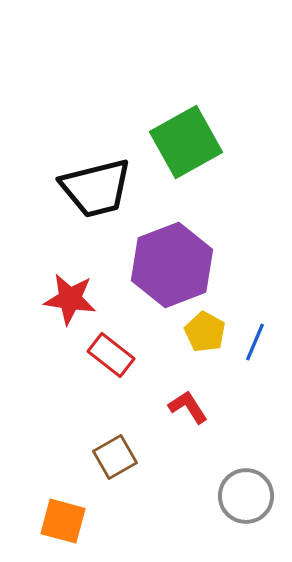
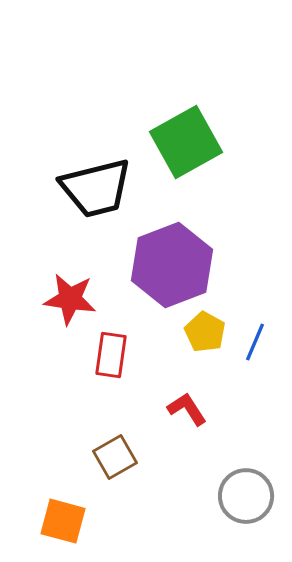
red rectangle: rotated 60 degrees clockwise
red L-shape: moved 1 px left, 2 px down
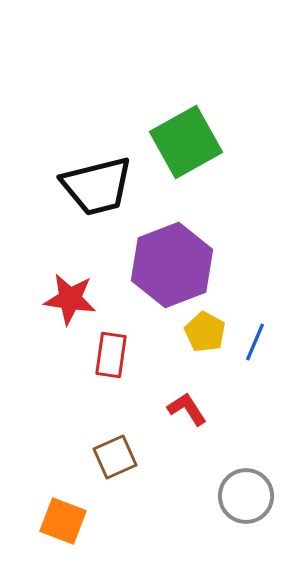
black trapezoid: moved 1 px right, 2 px up
brown square: rotated 6 degrees clockwise
orange square: rotated 6 degrees clockwise
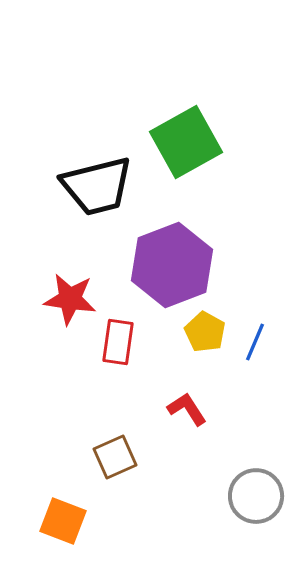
red rectangle: moved 7 px right, 13 px up
gray circle: moved 10 px right
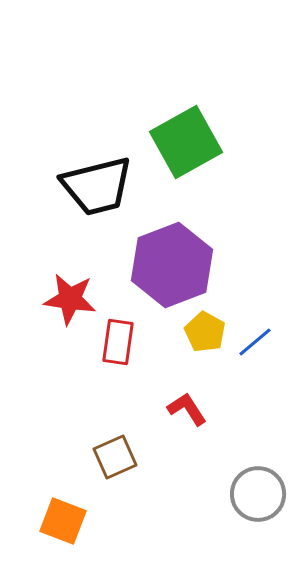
blue line: rotated 27 degrees clockwise
gray circle: moved 2 px right, 2 px up
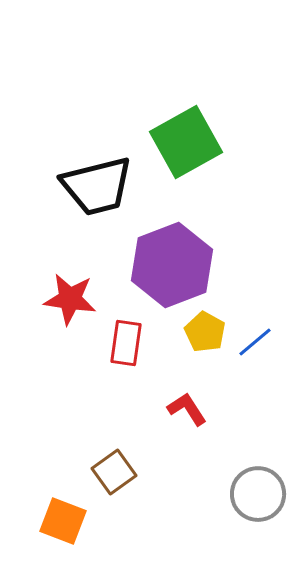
red rectangle: moved 8 px right, 1 px down
brown square: moved 1 px left, 15 px down; rotated 12 degrees counterclockwise
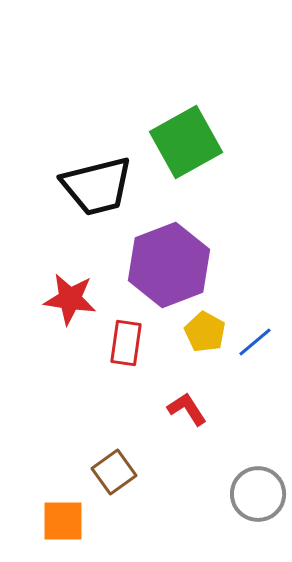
purple hexagon: moved 3 px left
orange square: rotated 21 degrees counterclockwise
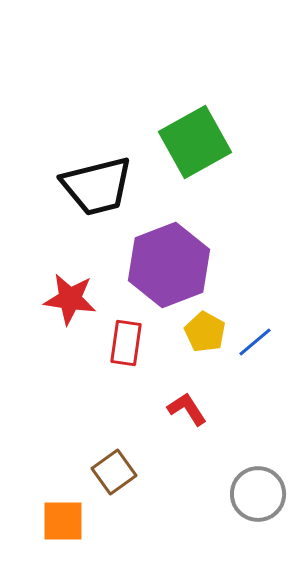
green square: moved 9 px right
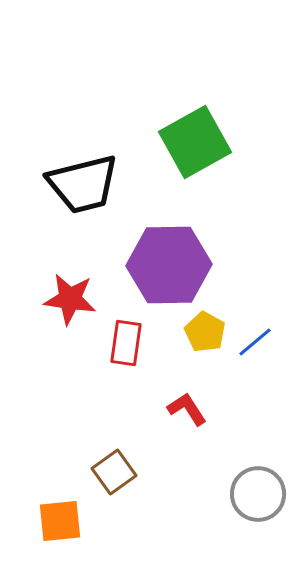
black trapezoid: moved 14 px left, 2 px up
purple hexagon: rotated 20 degrees clockwise
orange square: moved 3 px left; rotated 6 degrees counterclockwise
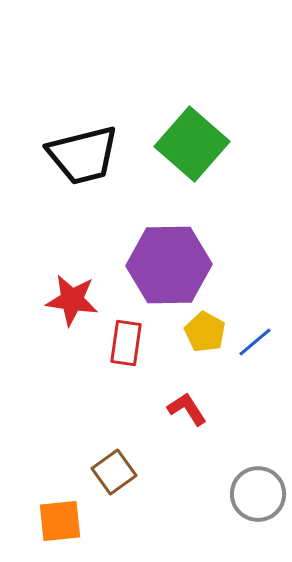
green square: moved 3 px left, 2 px down; rotated 20 degrees counterclockwise
black trapezoid: moved 29 px up
red star: moved 2 px right, 1 px down
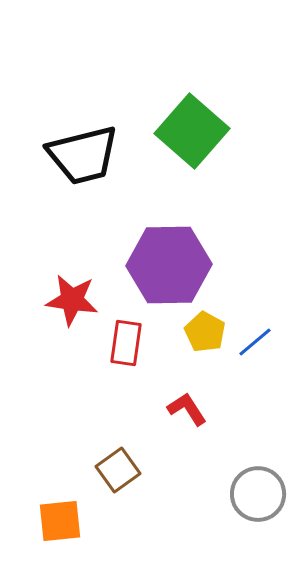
green square: moved 13 px up
brown square: moved 4 px right, 2 px up
